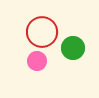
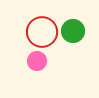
green circle: moved 17 px up
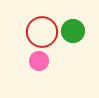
pink circle: moved 2 px right
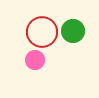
pink circle: moved 4 px left, 1 px up
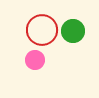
red circle: moved 2 px up
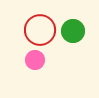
red circle: moved 2 px left
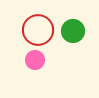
red circle: moved 2 px left
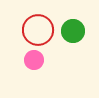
pink circle: moved 1 px left
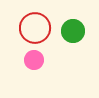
red circle: moved 3 px left, 2 px up
